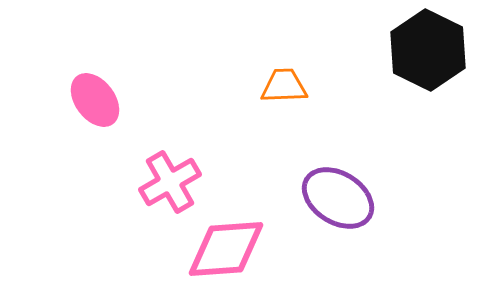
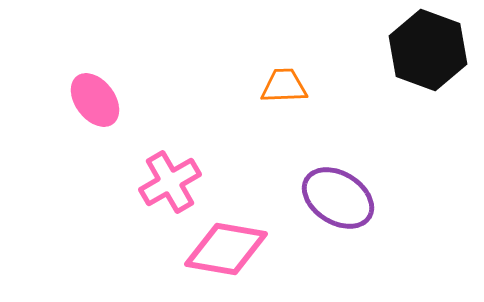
black hexagon: rotated 6 degrees counterclockwise
pink diamond: rotated 14 degrees clockwise
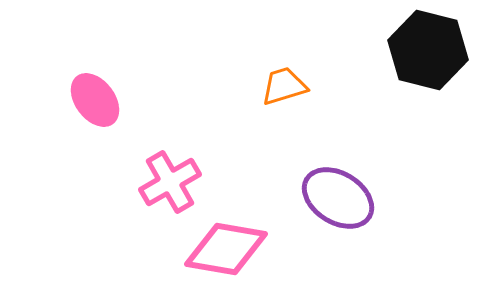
black hexagon: rotated 6 degrees counterclockwise
orange trapezoid: rotated 15 degrees counterclockwise
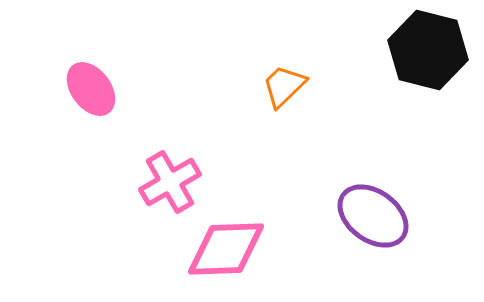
orange trapezoid: rotated 27 degrees counterclockwise
pink ellipse: moved 4 px left, 11 px up
purple ellipse: moved 35 px right, 18 px down; rotated 4 degrees clockwise
pink diamond: rotated 12 degrees counterclockwise
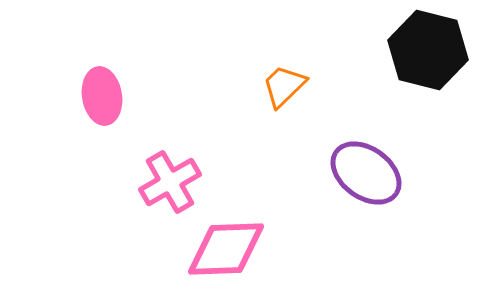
pink ellipse: moved 11 px right, 7 px down; rotated 28 degrees clockwise
purple ellipse: moved 7 px left, 43 px up
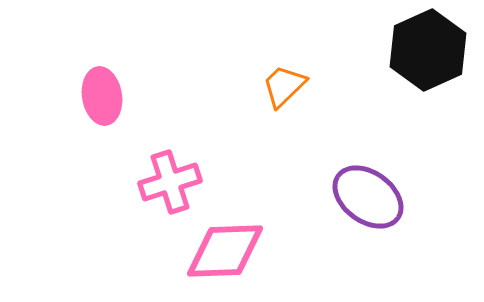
black hexagon: rotated 22 degrees clockwise
purple ellipse: moved 2 px right, 24 px down
pink cross: rotated 12 degrees clockwise
pink diamond: moved 1 px left, 2 px down
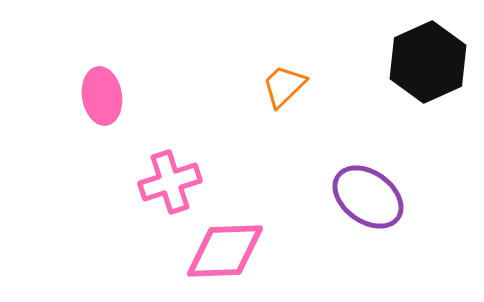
black hexagon: moved 12 px down
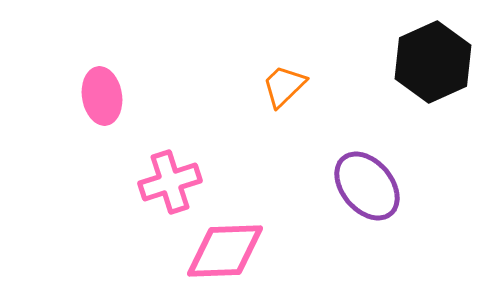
black hexagon: moved 5 px right
purple ellipse: moved 1 px left, 11 px up; rotated 14 degrees clockwise
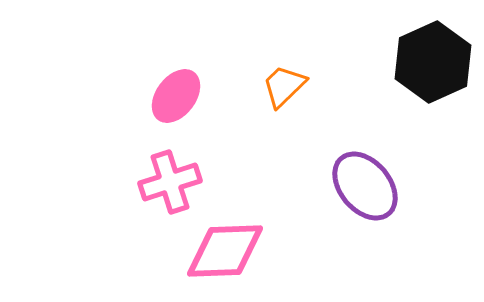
pink ellipse: moved 74 px right; rotated 46 degrees clockwise
purple ellipse: moved 2 px left
